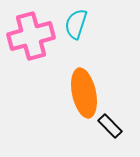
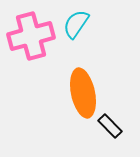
cyan semicircle: rotated 16 degrees clockwise
orange ellipse: moved 1 px left
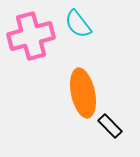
cyan semicircle: moved 2 px right; rotated 72 degrees counterclockwise
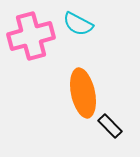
cyan semicircle: rotated 24 degrees counterclockwise
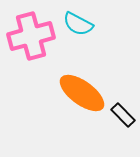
orange ellipse: moved 1 px left; rotated 42 degrees counterclockwise
black rectangle: moved 13 px right, 11 px up
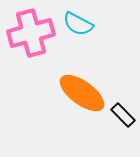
pink cross: moved 3 px up
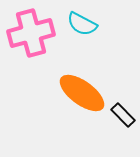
cyan semicircle: moved 4 px right
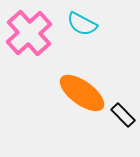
pink cross: moved 2 px left; rotated 27 degrees counterclockwise
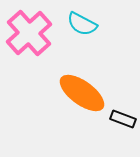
black rectangle: moved 4 px down; rotated 25 degrees counterclockwise
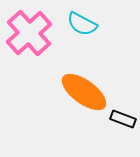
orange ellipse: moved 2 px right, 1 px up
